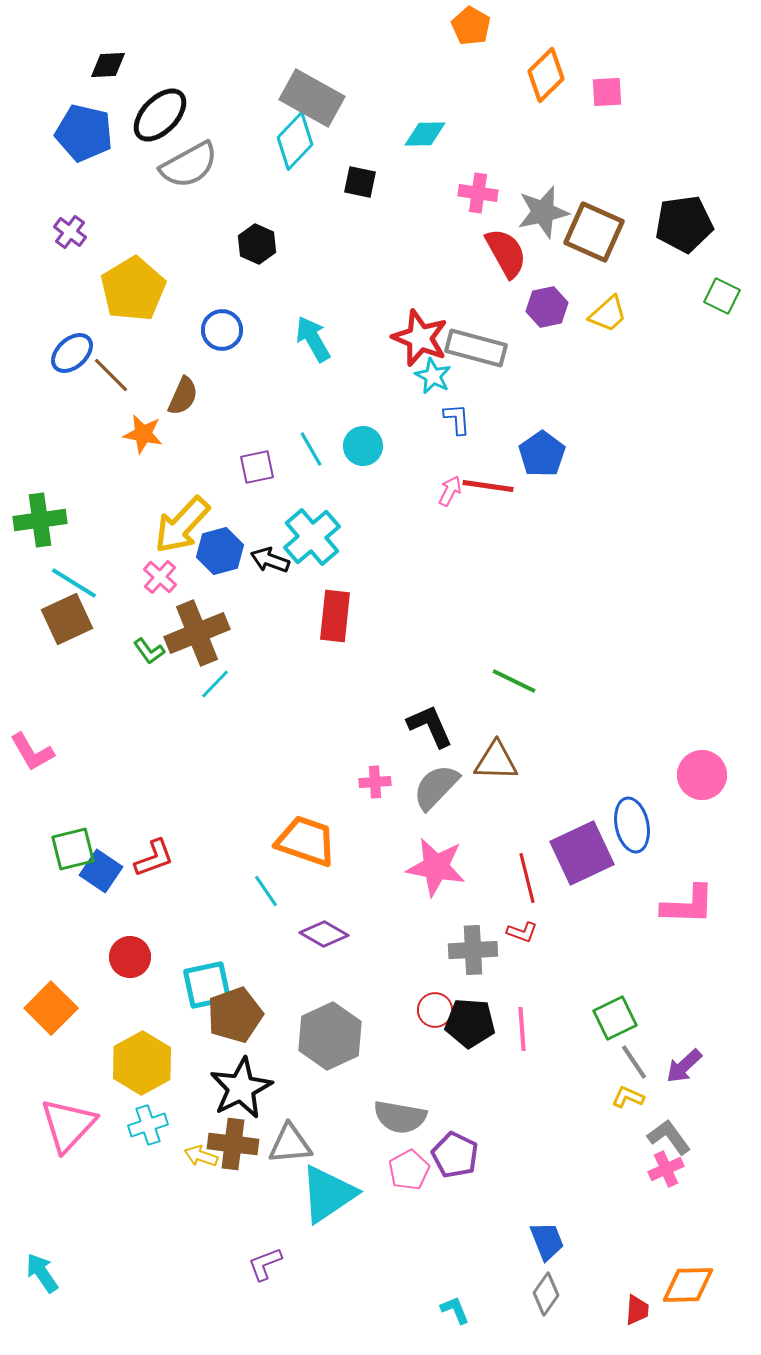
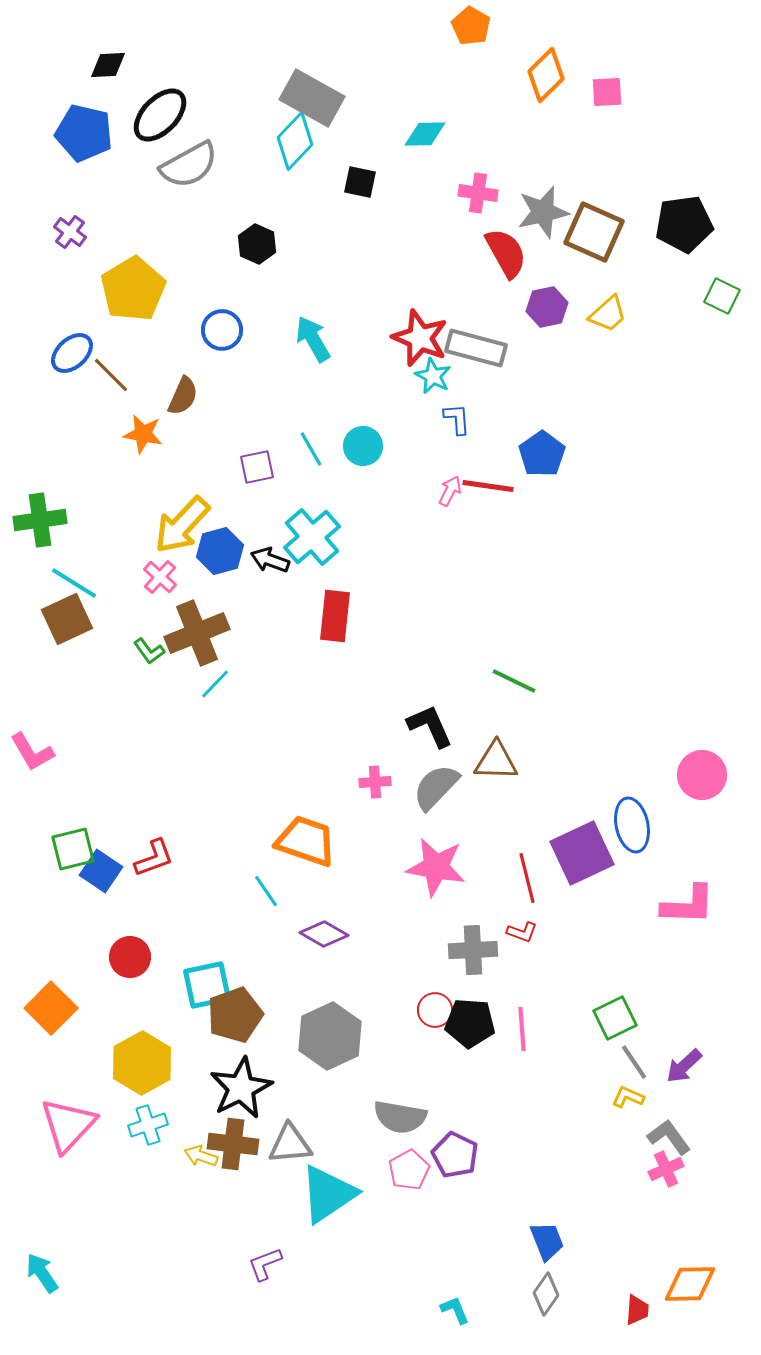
orange diamond at (688, 1285): moved 2 px right, 1 px up
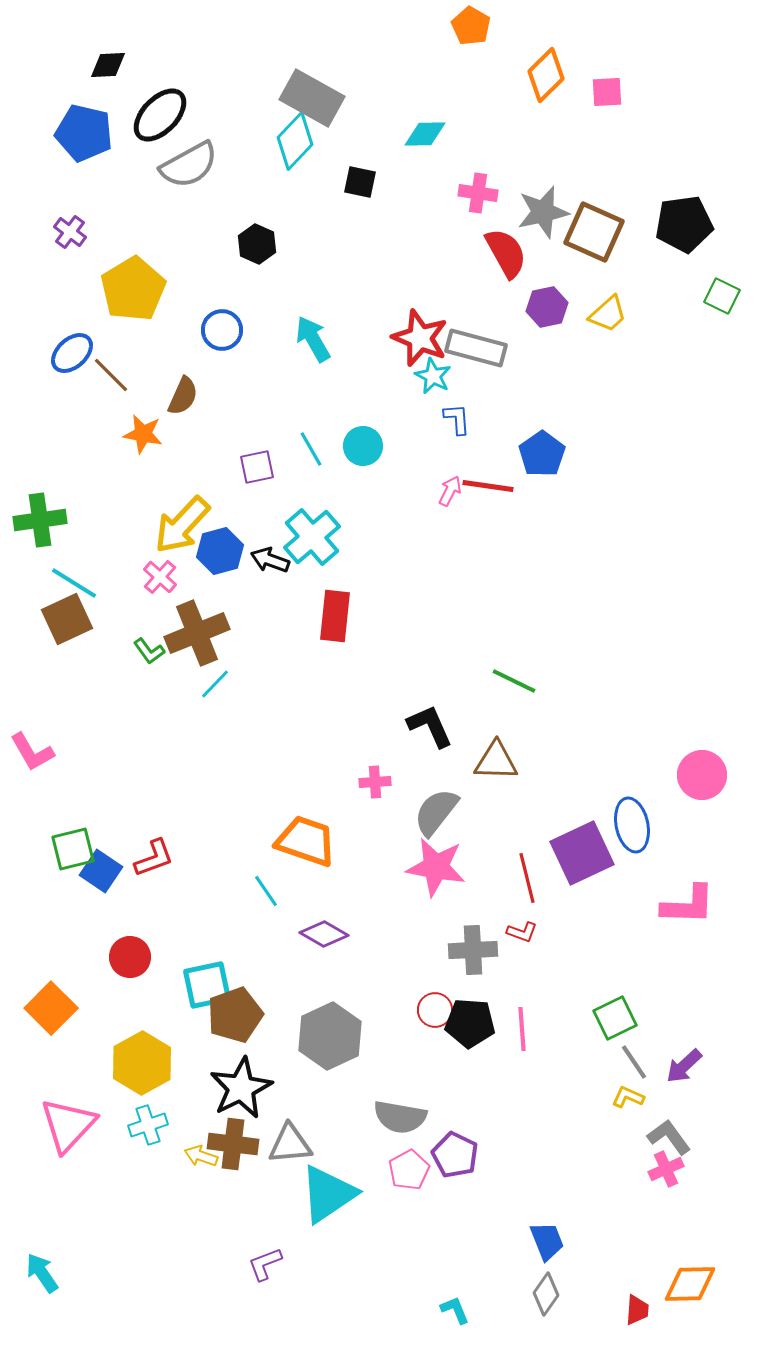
gray semicircle at (436, 787): moved 25 px down; rotated 6 degrees counterclockwise
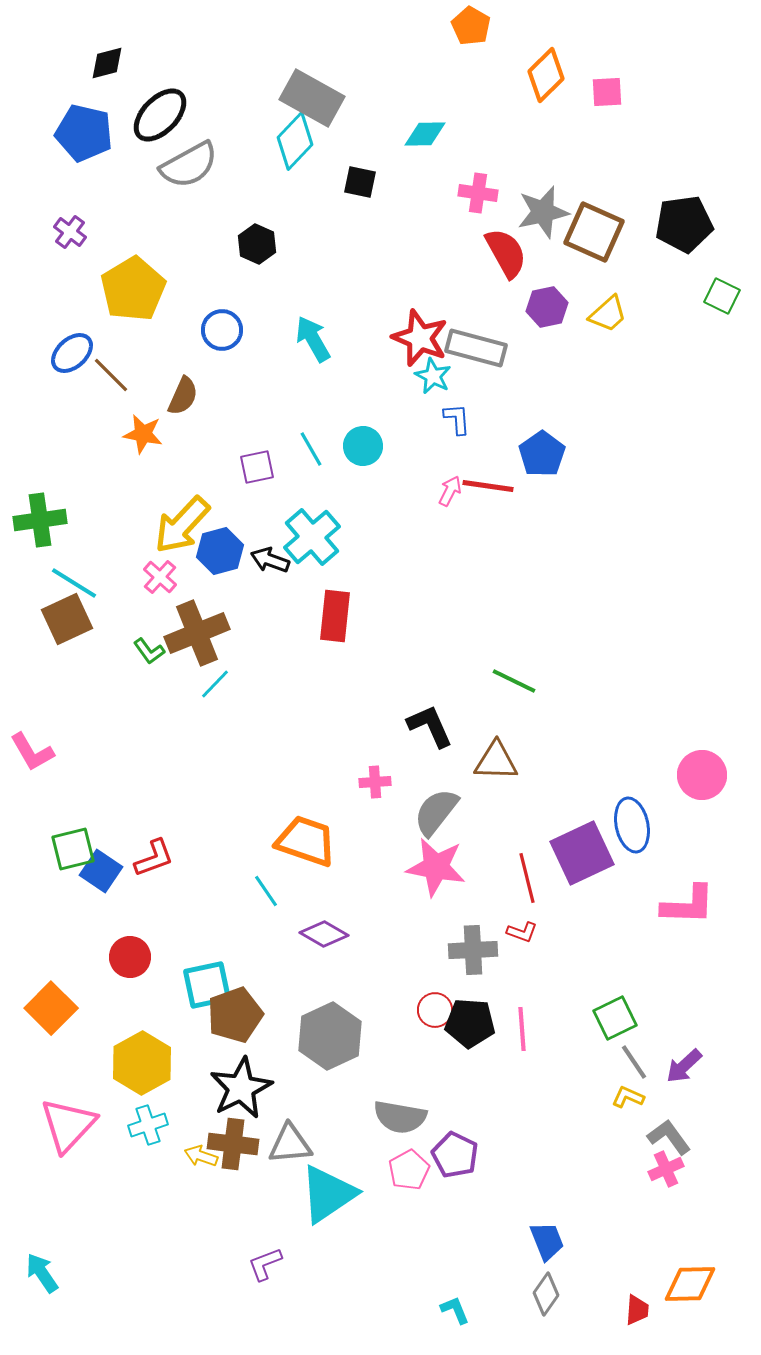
black diamond at (108, 65): moved 1 px left, 2 px up; rotated 12 degrees counterclockwise
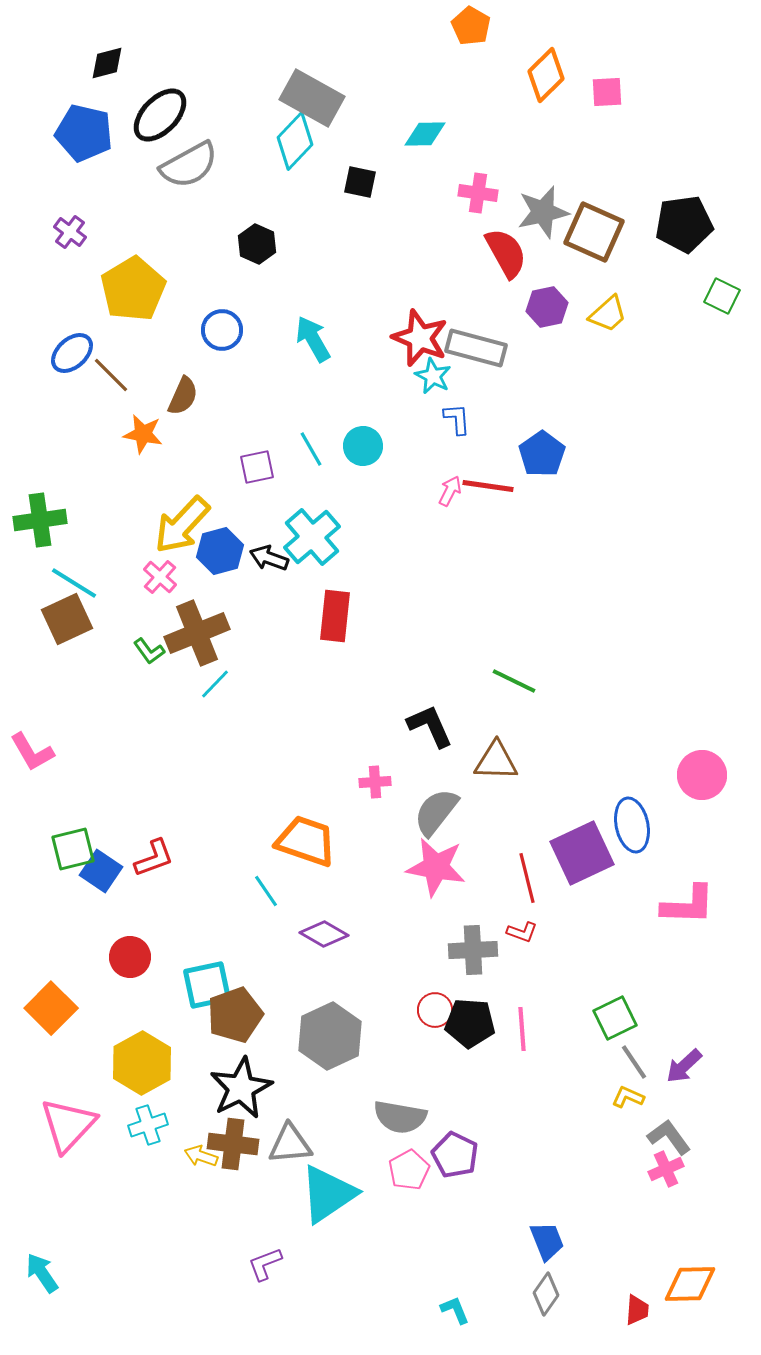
black arrow at (270, 560): moved 1 px left, 2 px up
